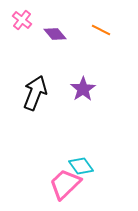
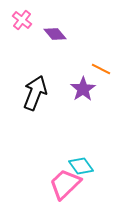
orange line: moved 39 px down
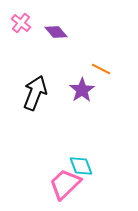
pink cross: moved 1 px left, 3 px down
purple diamond: moved 1 px right, 2 px up
purple star: moved 1 px left, 1 px down
cyan diamond: rotated 15 degrees clockwise
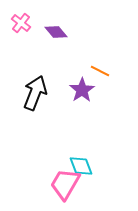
orange line: moved 1 px left, 2 px down
pink trapezoid: rotated 16 degrees counterclockwise
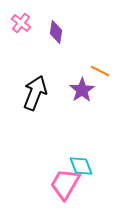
purple diamond: rotated 50 degrees clockwise
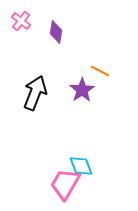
pink cross: moved 2 px up
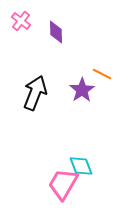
purple diamond: rotated 10 degrees counterclockwise
orange line: moved 2 px right, 3 px down
pink trapezoid: moved 2 px left
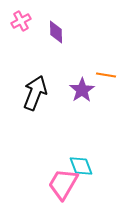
pink cross: rotated 24 degrees clockwise
orange line: moved 4 px right, 1 px down; rotated 18 degrees counterclockwise
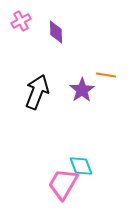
black arrow: moved 2 px right, 1 px up
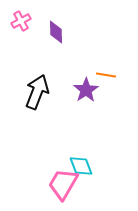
purple star: moved 4 px right
